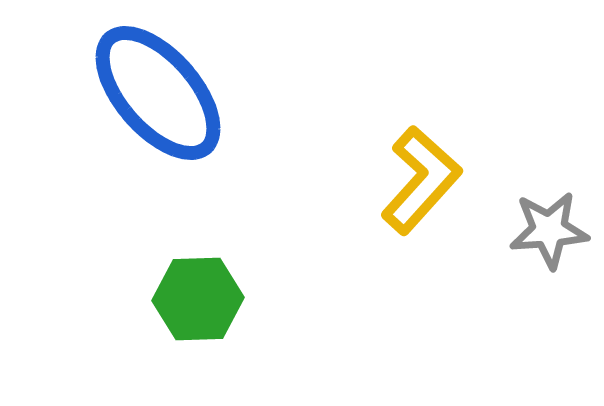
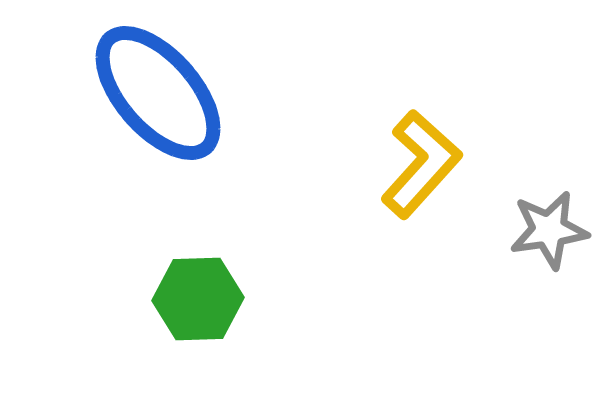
yellow L-shape: moved 16 px up
gray star: rotated 4 degrees counterclockwise
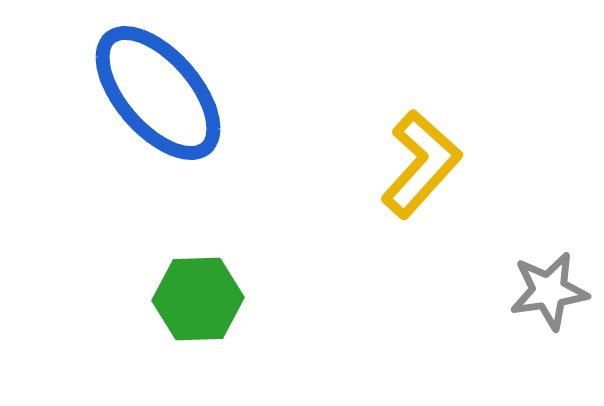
gray star: moved 61 px down
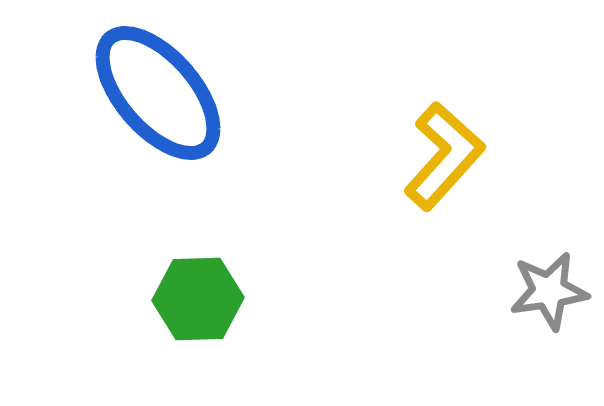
yellow L-shape: moved 23 px right, 8 px up
